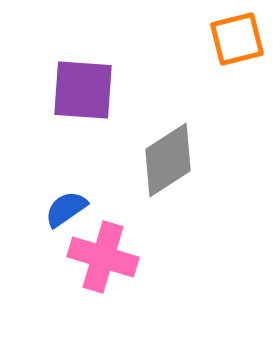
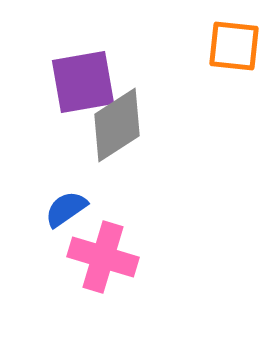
orange square: moved 3 px left, 7 px down; rotated 20 degrees clockwise
purple square: moved 8 px up; rotated 14 degrees counterclockwise
gray diamond: moved 51 px left, 35 px up
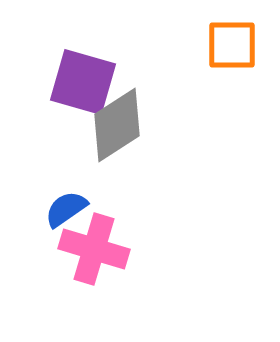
orange square: moved 2 px left, 1 px up; rotated 6 degrees counterclockwise
purple square: rotated 26 degrees clockwise
pink cross: moved 9 px left, 8 px up
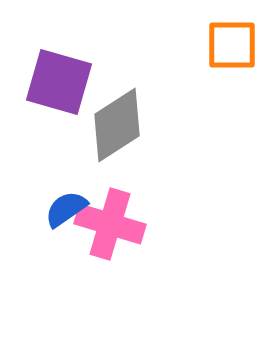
purple square: moved 24 px left
pink cross: moved 16 px right, 25 px up
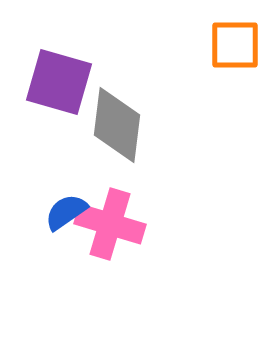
orange square: moved 3 px right
gray diamond: rotated 50 degrees counterclockwise
blue semicircle: moved 3 px down
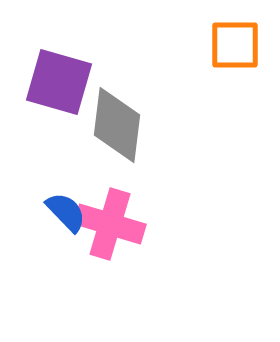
blue semicircle: rotated 81 degrees clockwise
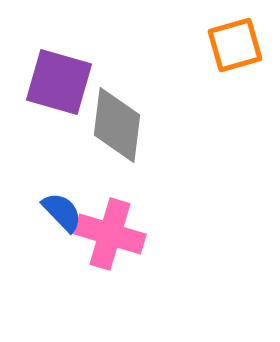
orange square: rotated 16 degrees counterclockwise
blue semicircle: moved 4 px left
pink cross: moved 10 px down
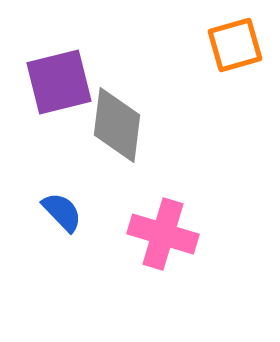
purple square: rotated 30 degrees counterclockwise
pink cross: moved 53 px right
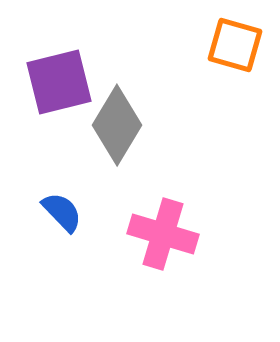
orange square: rotated 32 degrees clockwise
gray diamond: rotated 24 degrees clockwise
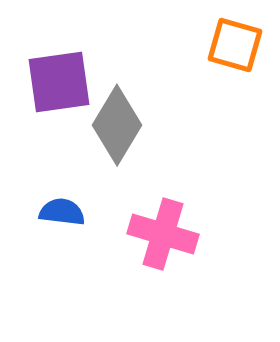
purple square: rotated 6 degrees clockwise
blue semicircle: rotated 39 degrees counterclockwise
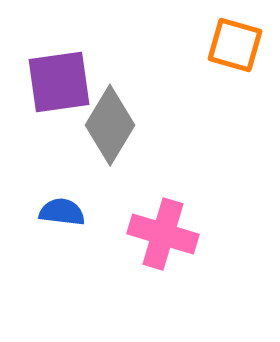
gray diamond: moved 7 px left
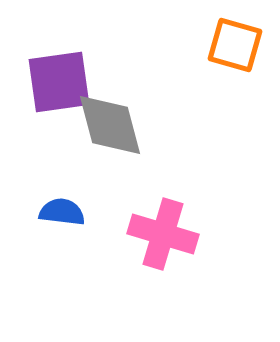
gray diamond: rotated 46 degrees counterclockwise
